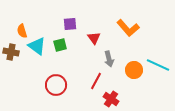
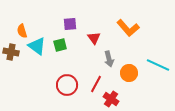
orange circle: moved 5 px left, 3 px down
red line: moved 3 px down
red circle: moved 11 px right
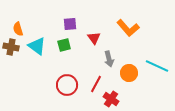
orange semicircle: moved 4 px left, 2 px up
green square: moved 4 px right
brown cross: moved 5 px up
cyan line: moved 1 px left, 1 px down
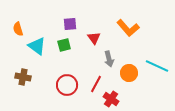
brown cross: moved 12 px right, 30 px down
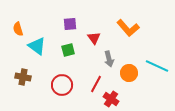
green square: moved 4 px right, 5 px down
red circle: moved 5 px left
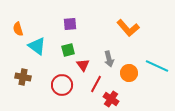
red triangle: moved 11 px left, 27 px down
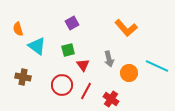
purple square: moved 2 px right, 1 px up; rotated 24 degrees counterclockwise
orange L-shape: moved 2 px left
red line: moved 10 px left, 7 px down
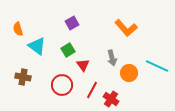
green square: rotated 16 degrees counterclockwise
gray arrow: moved 3 px right, 1 px up
red line: moved 6 px right, 1 px up
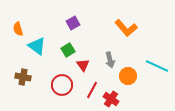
purple square: moved 1 px right
gray arrow: moved 2 px left, 2 px down
orange circle: moved 1 px left, 3 px down
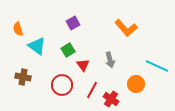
orange circle: moved 8 px right, 8 px down
